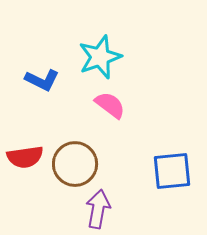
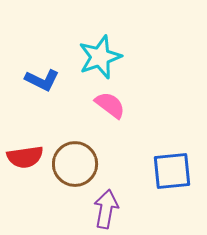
purple arrow: moved 8 px right
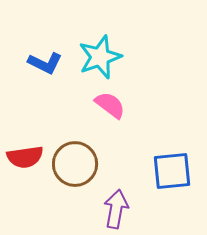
blue L-shape: moved 3 px right, 17 px up
purple arrow: moved 10 px right
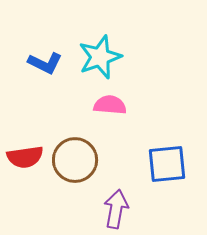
pink semicircle: rotated 32 degrees counterclockwise
brown circle: moved 4 px up
blue square: moved 5 px left, 7 px up
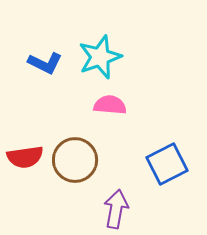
blue square: rotated 21 degrees counterclockwise
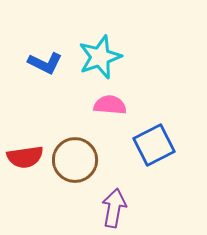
blue square: moved 13 px left, 19 px up
purple arrow: moved 2 px left, 1 px up
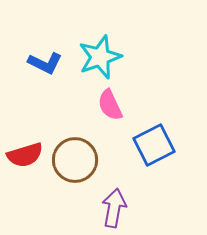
pink semicircle: rotated 120 degrees counterclockwise
red semicircle: moved 2 px up; rotated 9 degrees counterclockwise
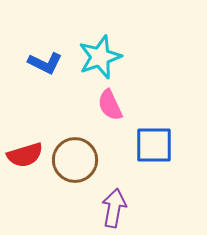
blue square: rotated 27 degrees clockwise
